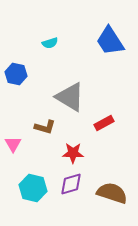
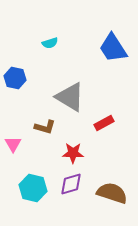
blue trapezoid: moved 3 px right, 7 px down
blue hexagon: moved 1 px left, 4 px down
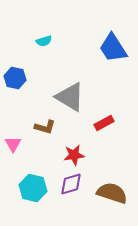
cyan semicircle: moved 6 px left, 2 px up
red star: moved 1 px right, 2 px down; rotated 10 degrees counterclockwise
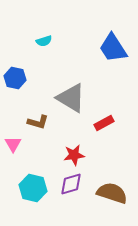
gray triangle: moved 1 px right, 1 px down
brown L-shape: moved 7 px left, 5 px up
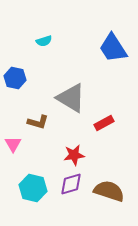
brown semicircle: moved 3 px left, 2 px up
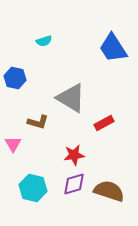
purple diamond: moved 3 px right
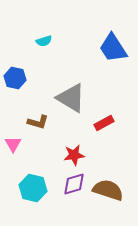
brown semicircle: moved 1 px left, 1 px up
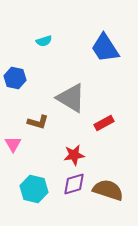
blue trapezoid: moved 8 px left
cyan hexagon: moved 1 px right, 1 px down
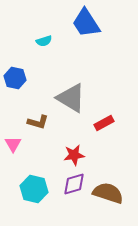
blue trapezoid: moved 19 px left, 25 px up
brown semicircle: moved 3 px down
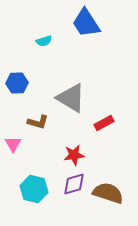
blue hexagon: moved 2 px right, 5 px down; rotated 15 degrees counterclockwise
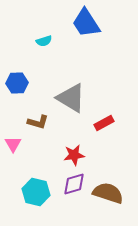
cyan hexagon: moved 2 px right, 3 px down
